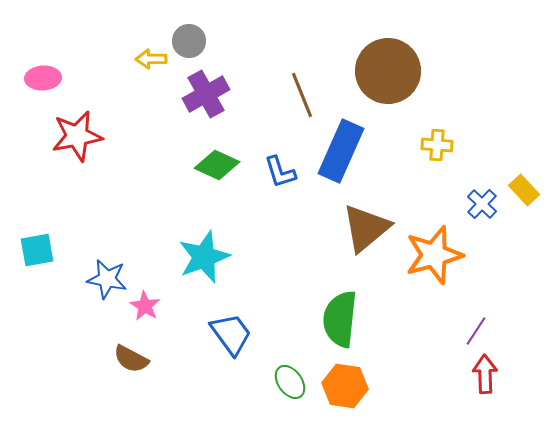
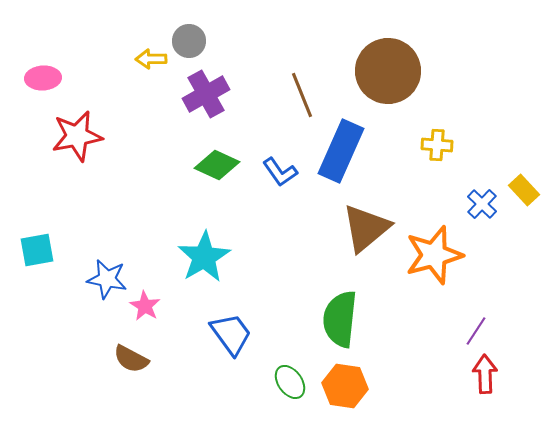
blue L-shape: rotated 18 degrees counterclockwise
cyan star: rotated 10 degrees counterclockwise
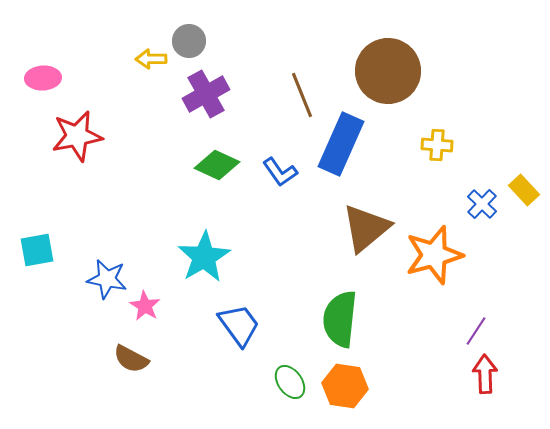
blue rectangle: moved 7 px up
blue trapezoid: moved 8 px right, 9 px up
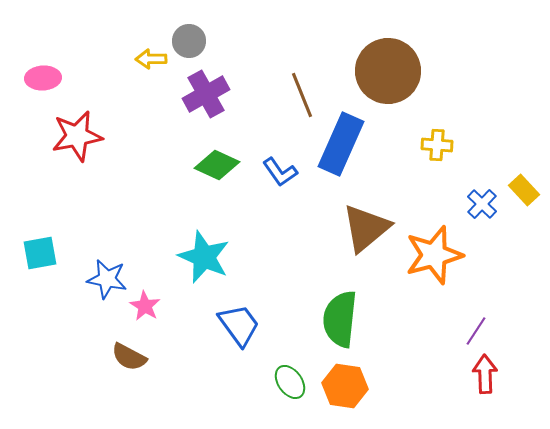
cyan square: moved 3 px right, 3 px down
cyan star: rotated 18 degrees counterclockwise
brown semicircle: moved 2 px left, 2 px up
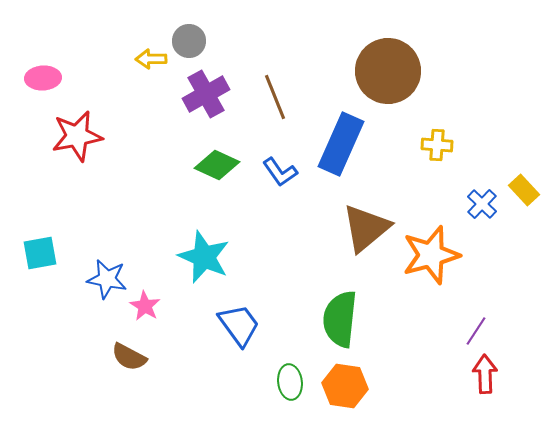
brown line: moved 27 px left, 2 px down
orange star: moved 3 px left
green ellipse: rotated 28 degrees clockwise
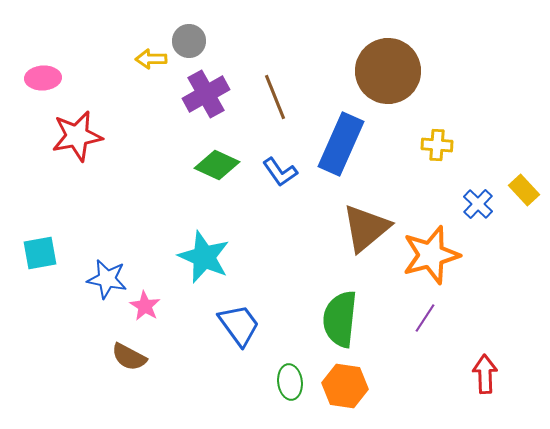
blue cross: moved 4 px left
purple line: moved 51 px left, 13 px up
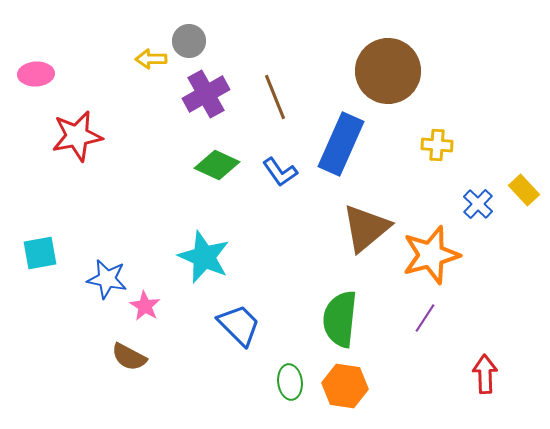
pink ellipse: moved 7 px left, 4 px up
blue trapezoid: rotated 9 degrees counterclockwise
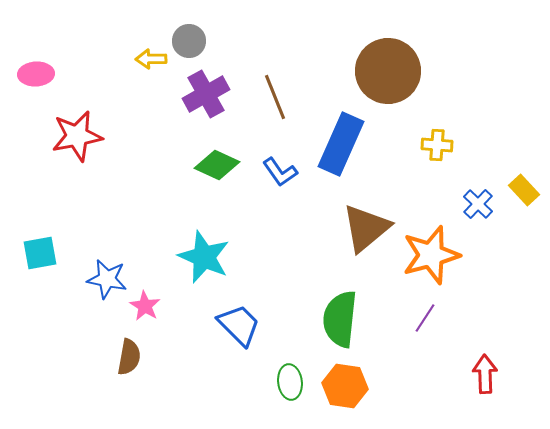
brown semicircle: rotated 108 degrees counterclockwise
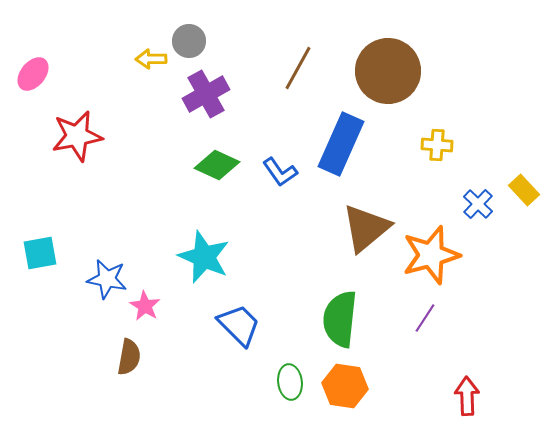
pink ellipse: moved 3 px left; rotated 48 degrees counterclockwise
brown line: moved 23 px right, 29 px up; rotated 51 degrees clockwise
red arrow: moved 18 px left, 22 px down
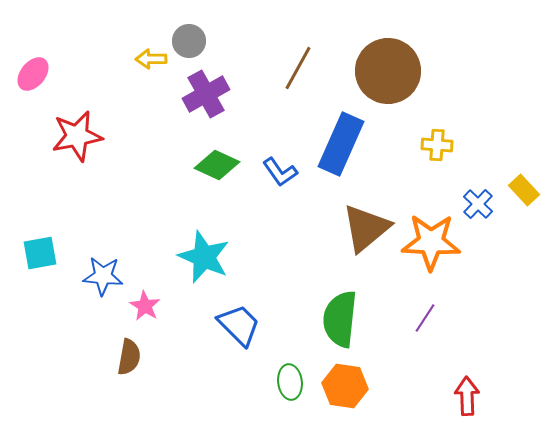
orange star: moved 13 px up; rotated 18 degrees clockwise
blue star: moved 4 px left, 3 px up; rotated 6 degrees counterclockwise
